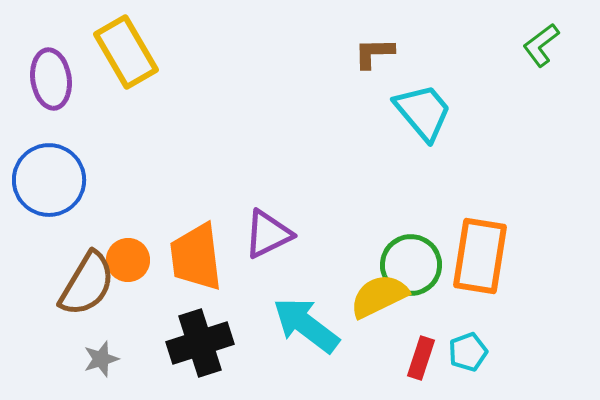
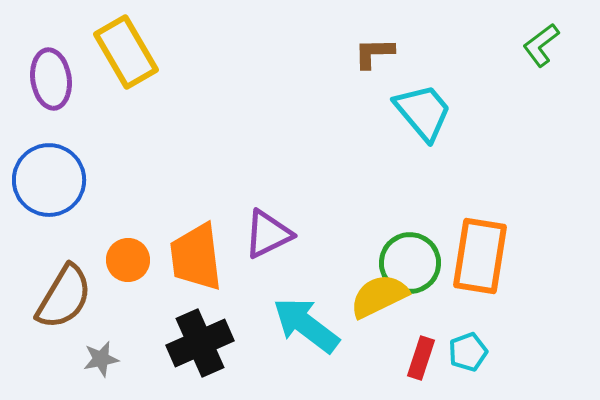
green circle: moved 1 px left, 2 px up
brown semicircle: moved 23 px left, 13 px down
black cross: rotated 6 degrees counterclockwise
gray star: rotated 6 degrees clockwise
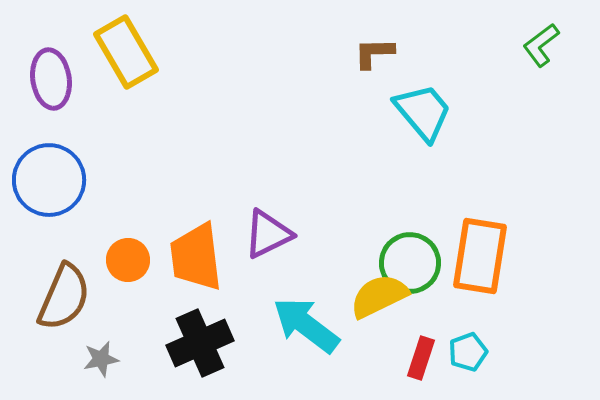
brown semicircle: rotated 8 degrees counterclockwise
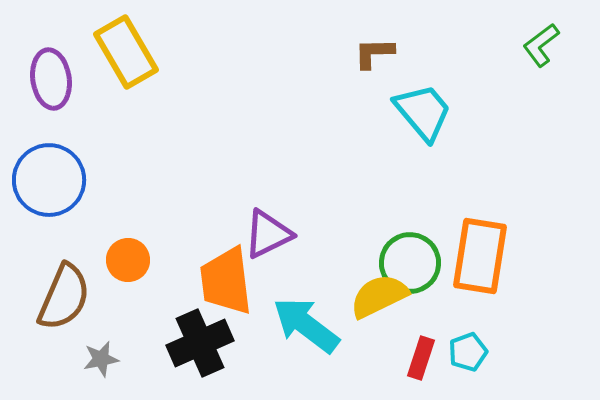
orange trapezoid: moved 30 px right, 24 px down
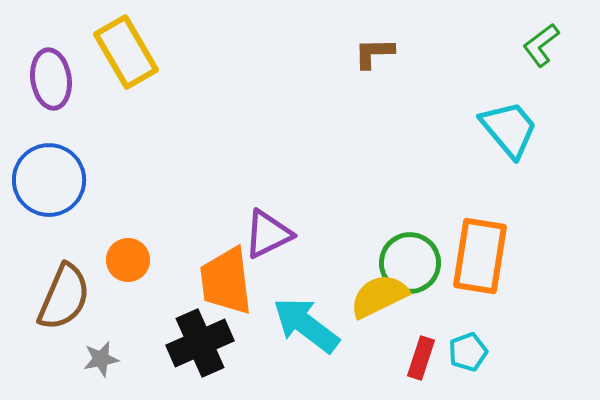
cyan trapezoid: moved 86 px right, 17 px down
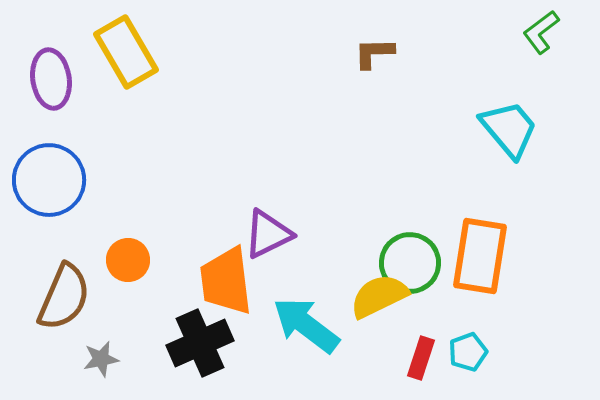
green L-shape: moved 13 px up
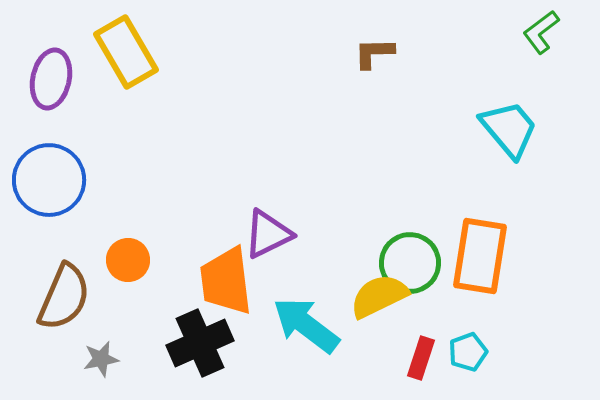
purple ellipse: rotated 20 degrees clockwise
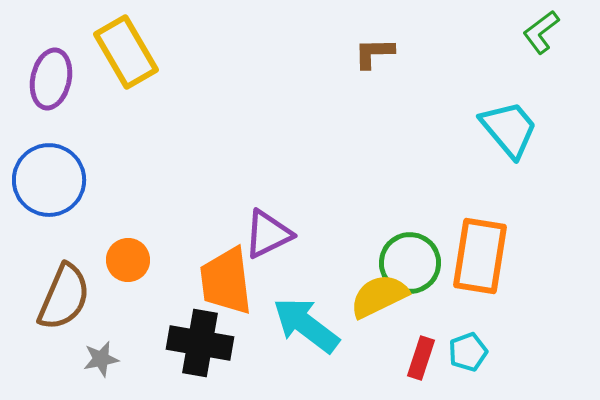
black cross: rotated 34 degrees clockwise
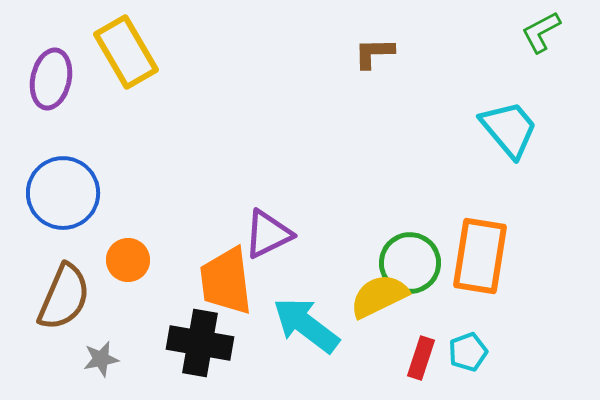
green L-shape: rotated 9 degrees clockwise
blue circle: moved 14 px right, 13 px down
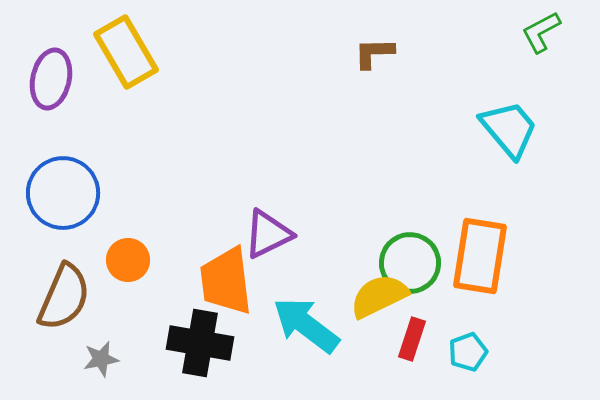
red rectangle: moved 9 px left, 19 px up
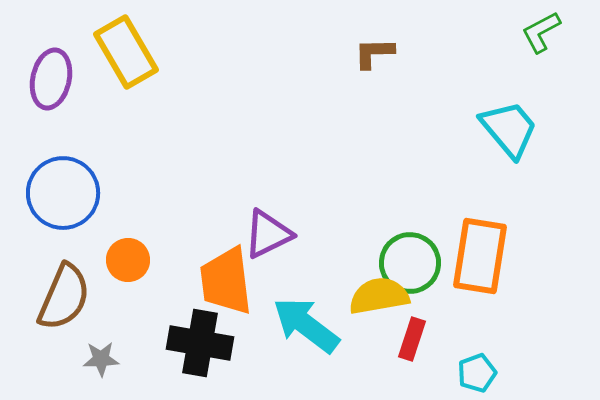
yellow semicircle: rotated 16 degrees clockwise
cyan pentagon: moved 9 px right, 21 px down
gray star: rotated 9 degrees clockwise
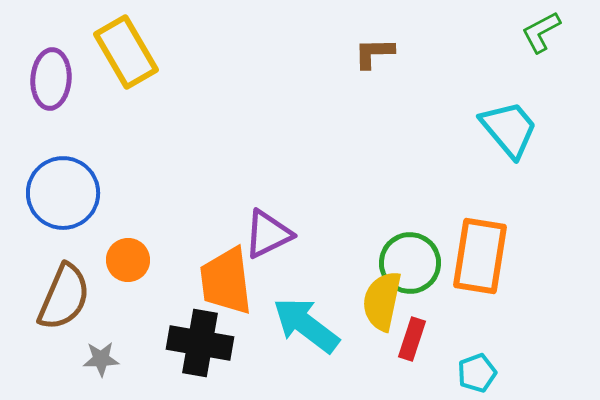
purple ellipse: rotated 8 degrees counterclockwise
yellow semicircle: moved 3 px right, 5 px down; rotated 68 degrees counterclockwise
